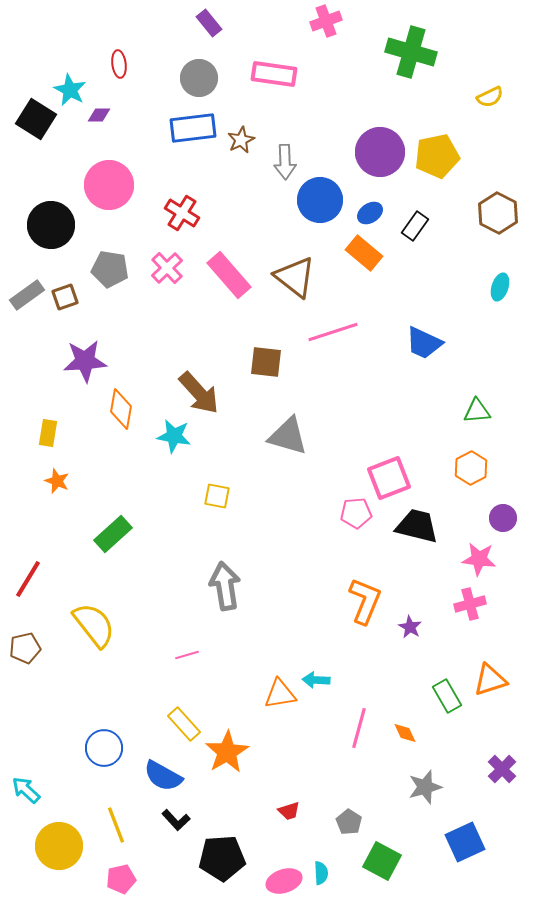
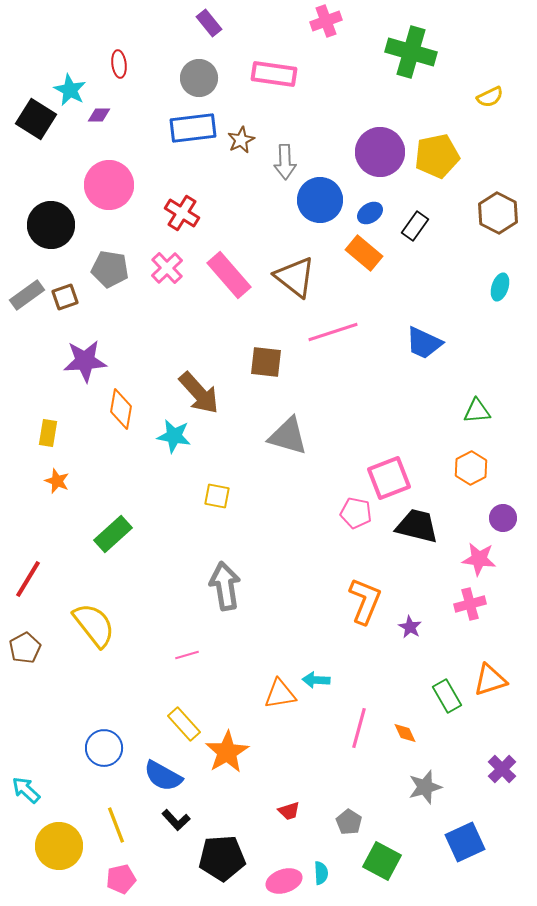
pink pentagon at (356, 513): rotated 16 degrees clockwise
brown pentagon at (25, 648): rotated 16 degrees counterclockwise
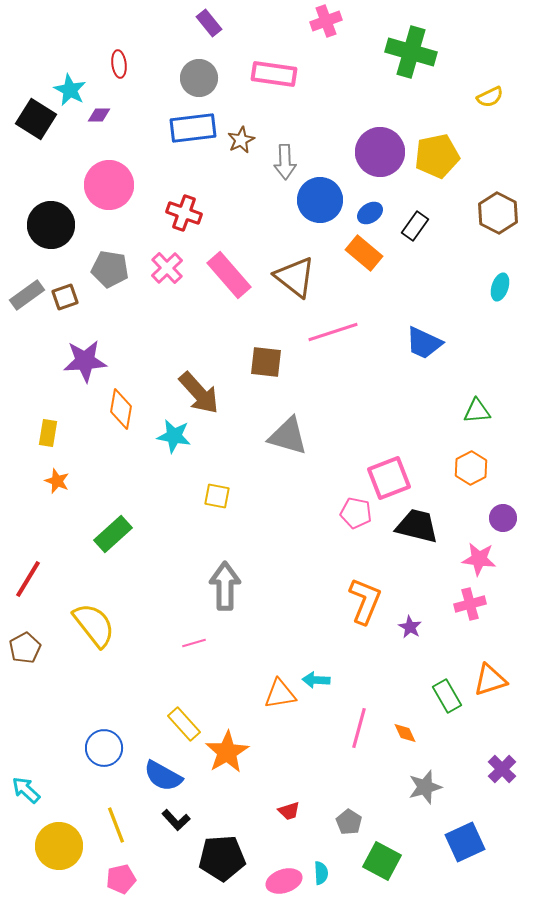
red cross at (182, 213): moved 2 px right; rotated 12 degrees counterclockwise
gray arrow at (225, 586): rotated 9 degrees clockwise
pink line at (187, 655): moved 7 px right, 12 px up
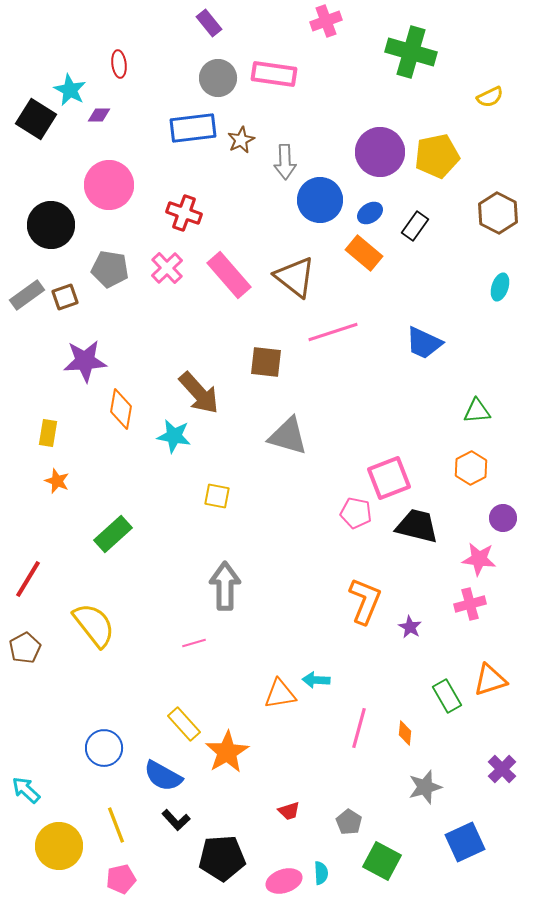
gray circle at (199, 78): moved 19 px right
orange diamond at (405, 733): rotated 30 degrees clockwise
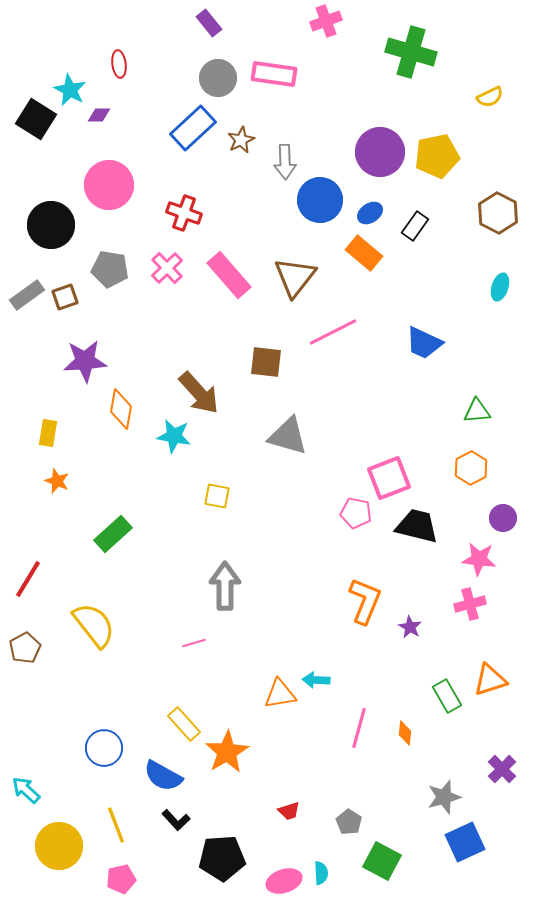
blue rectangle at (193, 128): rotated 36 degrees counterclockwise
brown triangle at (295, 277): rotated 30 degrees clockwise
pink line at (333, 332): rotated 9 degrees counterclockwise
gray star at (425, 787): moved 19 px right, 10 px down
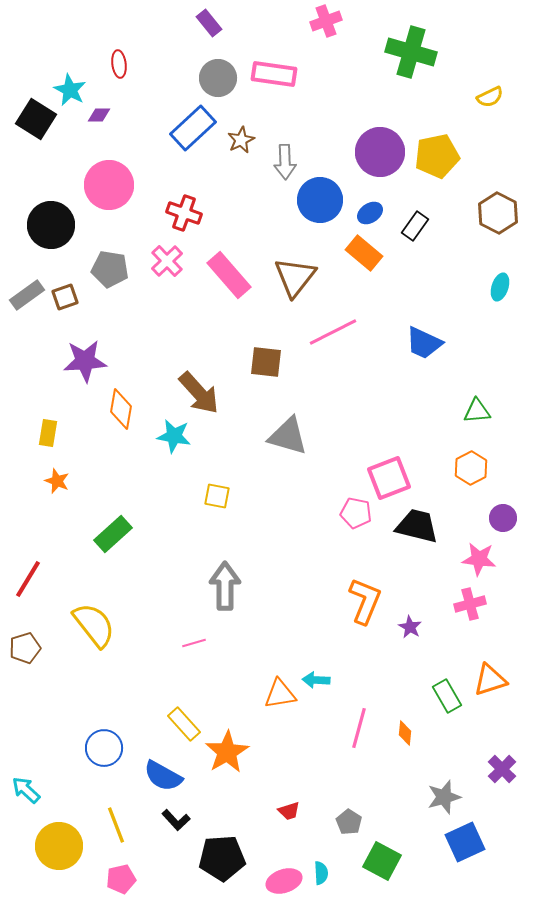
pink cross at (167, 268): moved 7 px up
brown pentagon at (25, 648): rotated 12 degrees clockwise
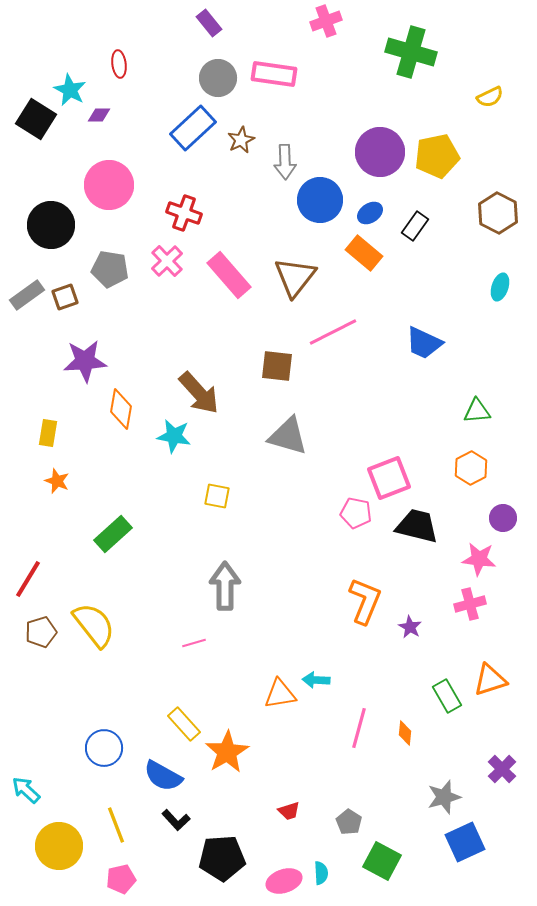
brown square at (266, 362): moved 11 px right, 4 px down
brown pentagon at (25, 648): moved 16 px right, 16 px up
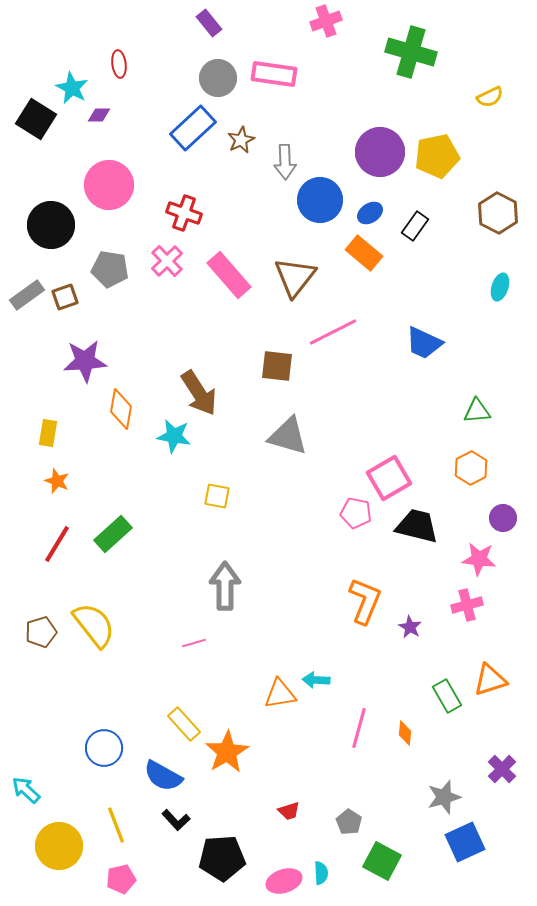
cyan star at (70, 90): moved 2 px right, 2 px up
brown arrow at (199, 393): rotated 9 degrees clockwise
pink square at (389, 478): rotated 9 degrees counterclockwise
red line at (28, 579): moved 29 px right, 35 px up
pink cross at (470, 604): moved 3 px left, 1 px down
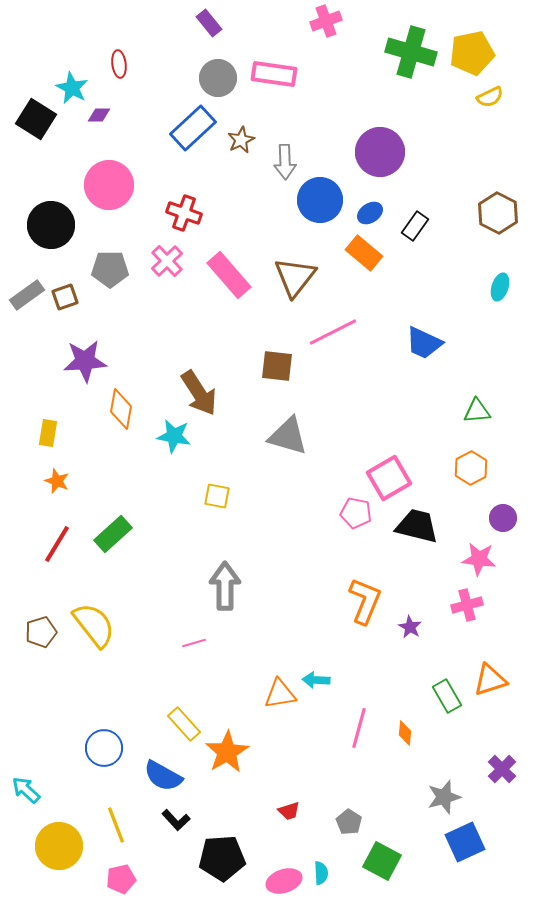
yellow pentagon at (437, 156): moved 35 px right, 103 px up
gray pentagon at (110, 269): rotated 9 degrees counterclockwise
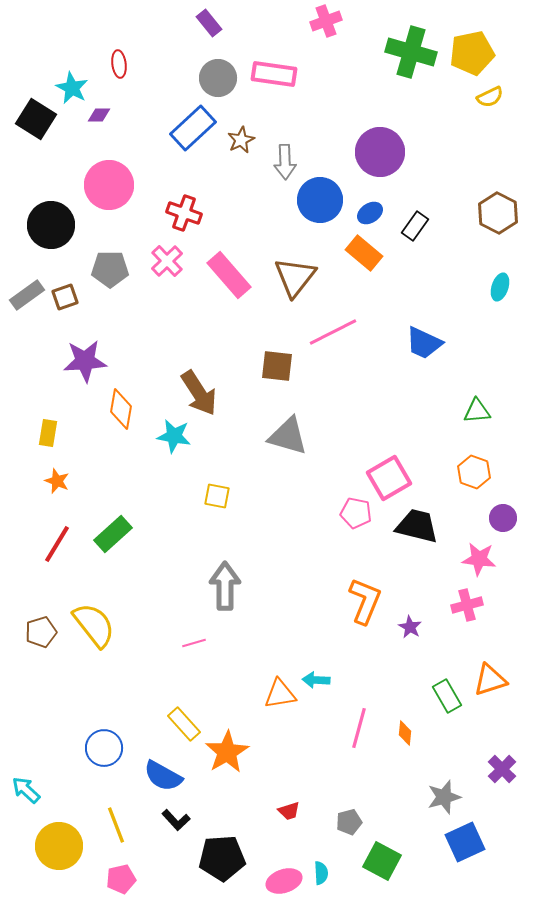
orange hexagon at (471, 468): moved 3 px right, 4 px down; rotated 12 degrees counterclockwise
gray pentagon at (349, 822): rotated 25 degrees clockwise
